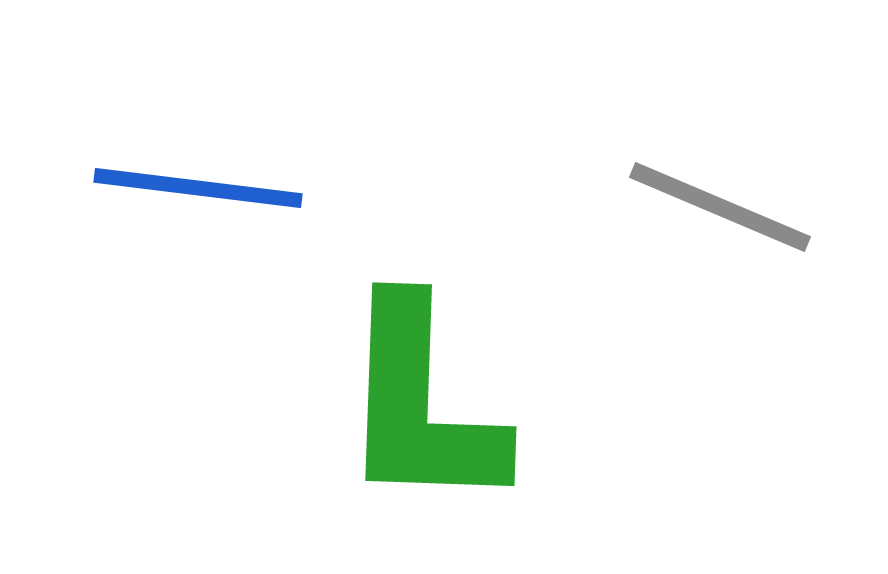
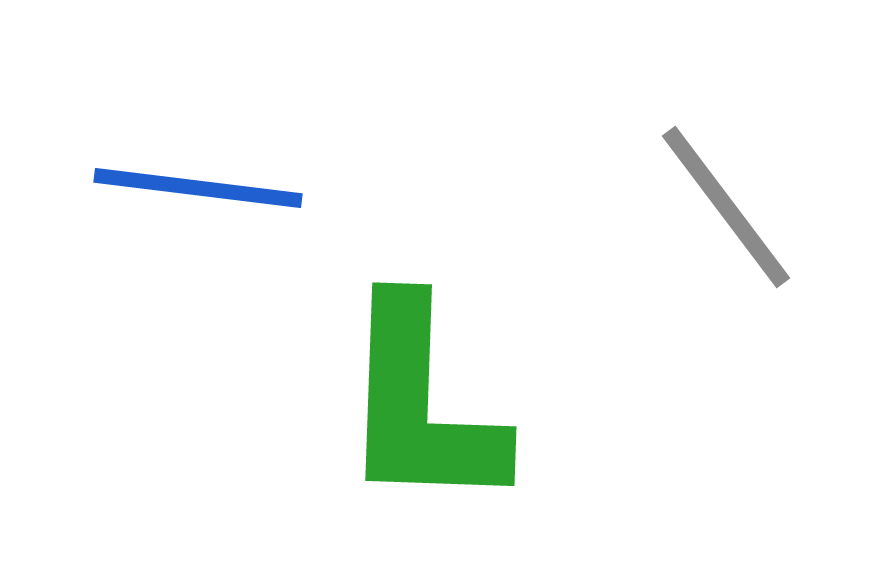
gray line: moved 6 px right; rotated 30 degrees clockwise
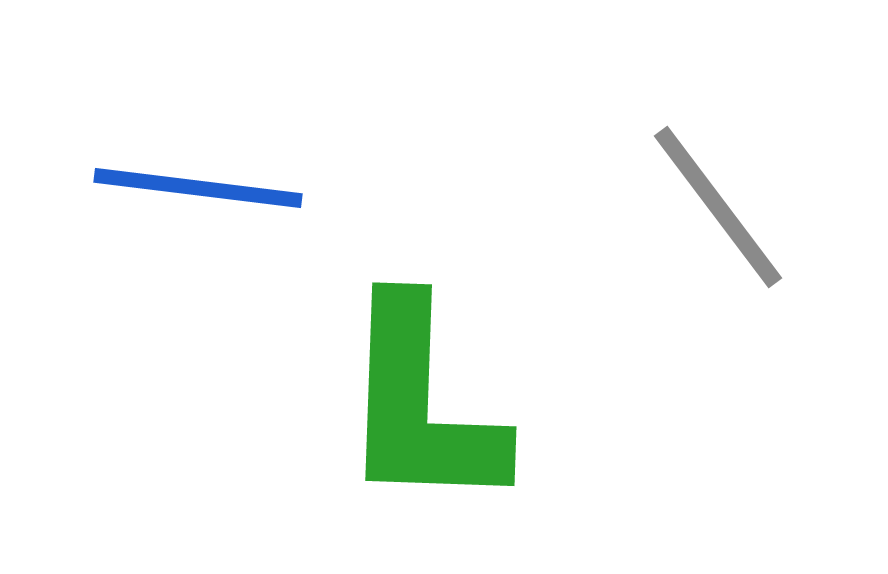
gray line: moved 8 px left
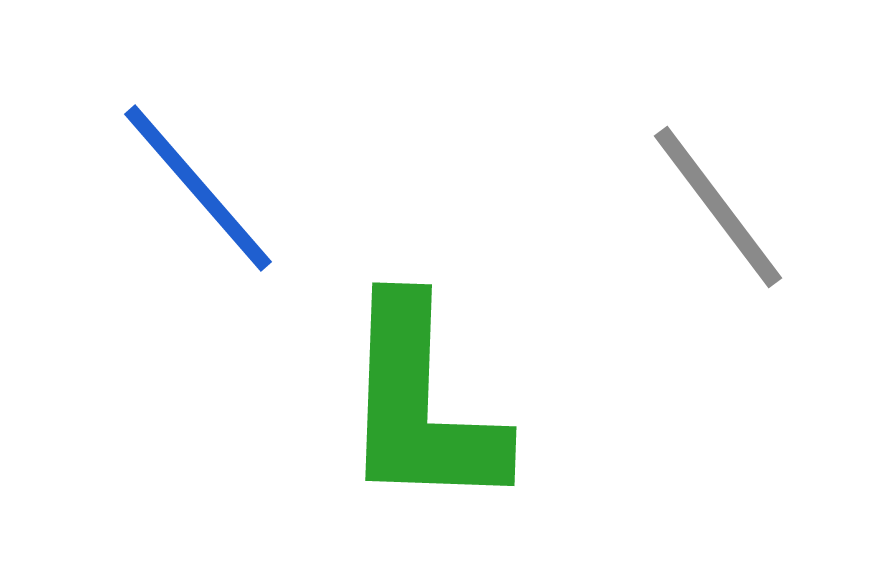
blue line: rotated 42 degrees clockwise
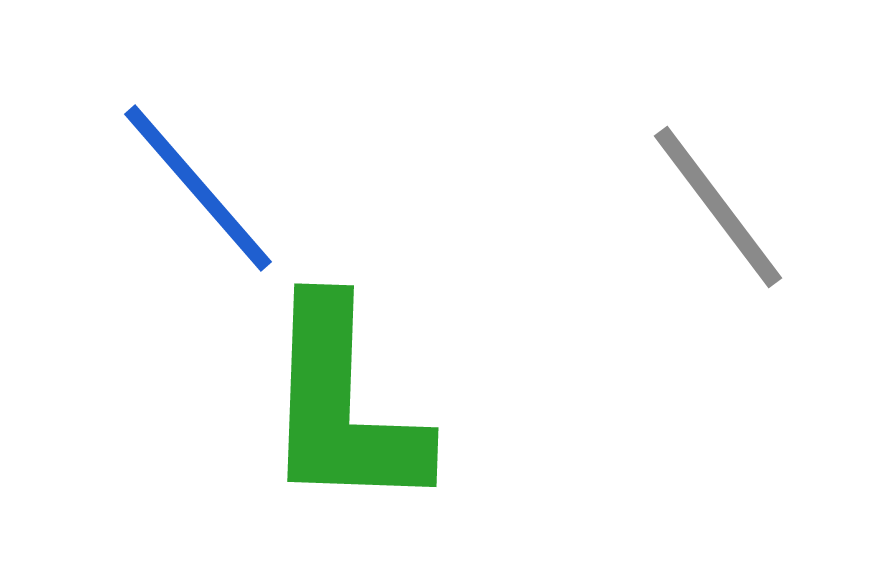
green L-shape: moved 78 px left, 1 px down
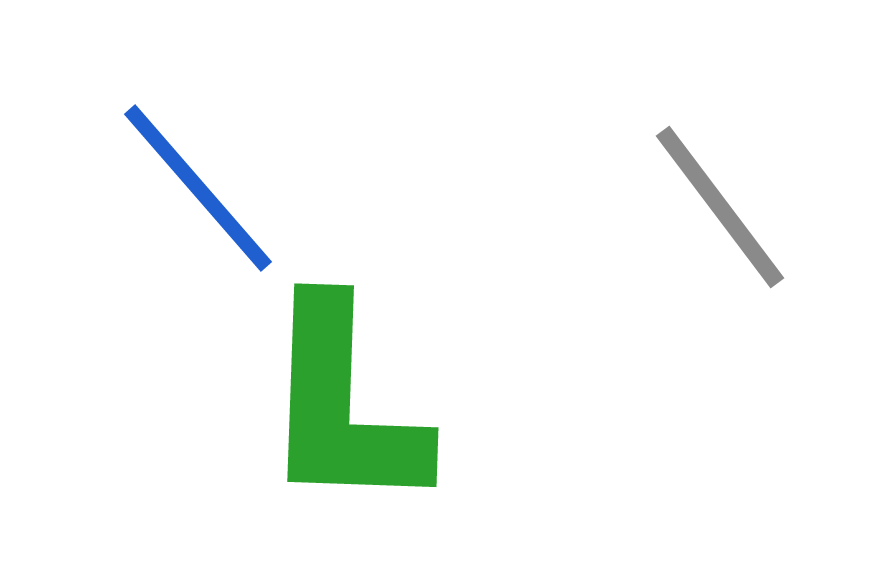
gray line: moved 2 px right
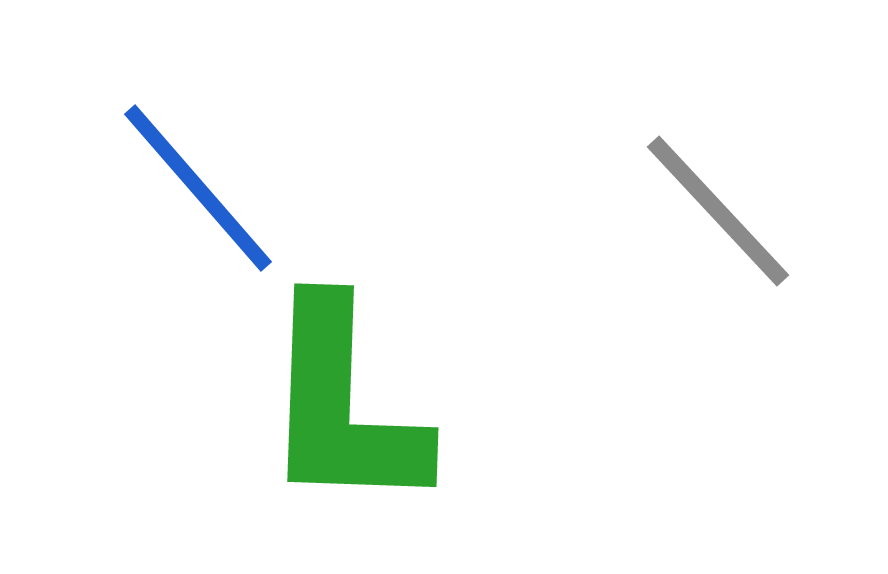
gray line: moved 2 px left, 4 px down; rotated 6 degrees counterclockwise
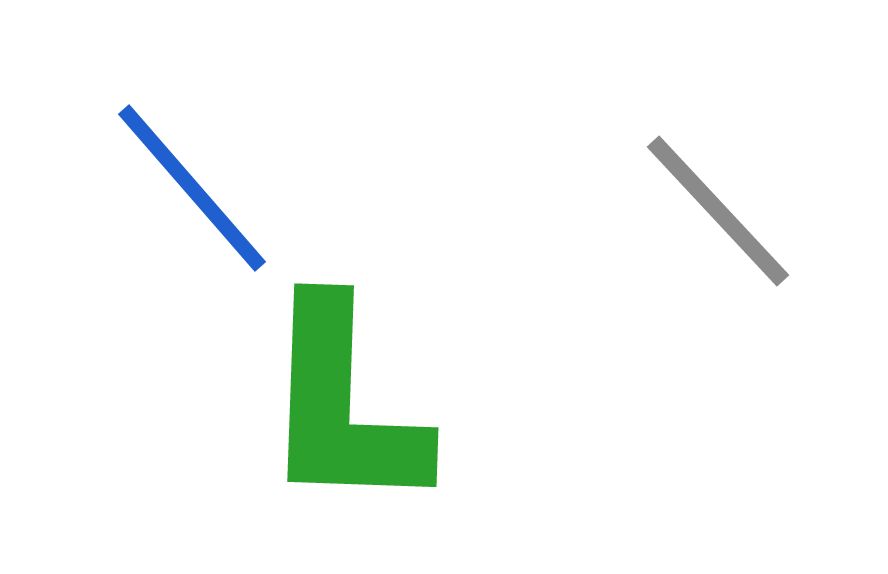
blue line: moved 6 px left
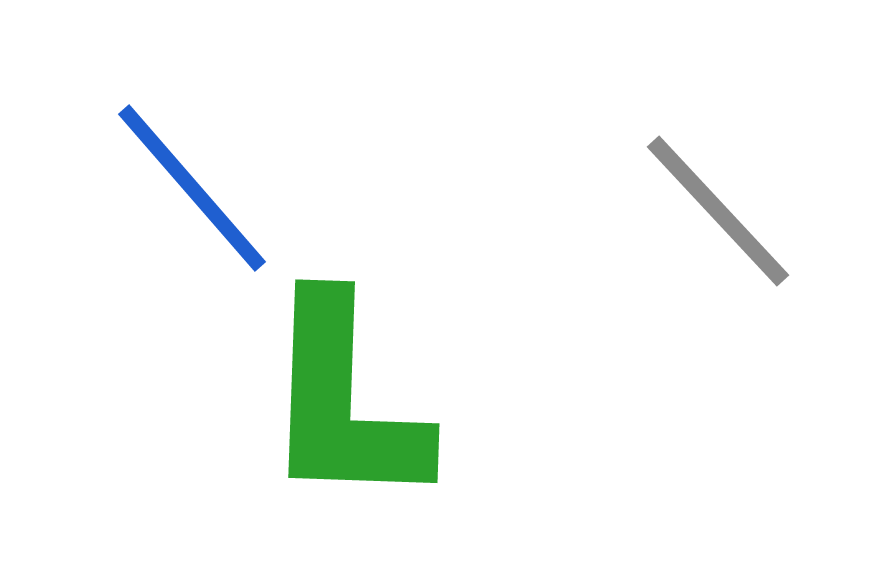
green L-shape: moved 1 px right, 4 px up
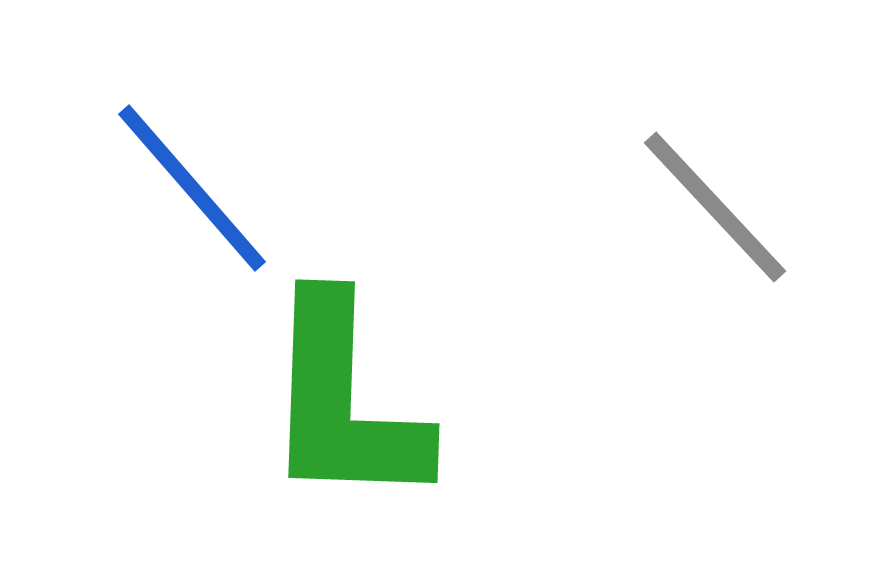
gray line: moved 3 px left, 4 px up
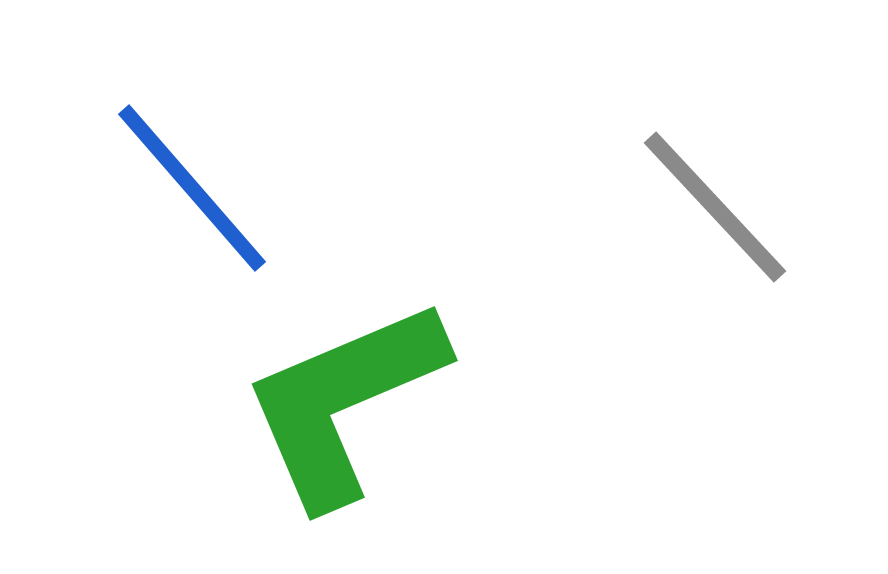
green L-shape: rotated 65 degrees clockwise
